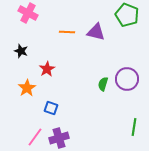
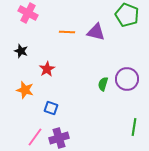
orange star: moved 2 px left, 2 px down; rotated 24 degrees counterclockwise
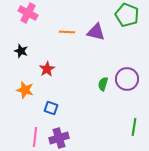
pink line: rotated 30 degrees counterclockwise
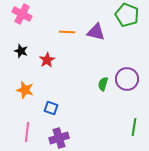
pink cross: moved 6 px left, 1 px down
red star: moved 9 px up
pink line: moved 8 px left, 5 px up
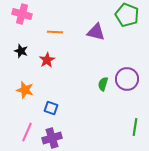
pink cross: rotated 12 degrees counterclockwise
orange line: moved 12 px left
green line: moved 1 px right
pink line: rotated 18 degrees clockwise
purple cross: moved 7 px left
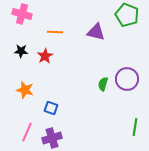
black star: rotated 16 degrees counterclockwise
red star: moved 2 px left, 4 px up
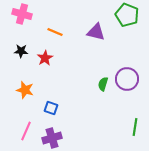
orange line: rotated 21 degrees clockwise
red star: moved 2 px down
pink line: moved 1 px left, 1 px up
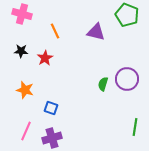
orange line: moved 1 px up; rotated 42 degrees clockwise
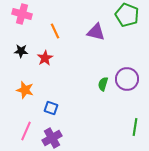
purple cross: rotated 12 degrees counterclockwise
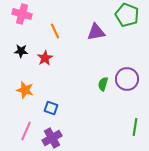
purple triangle: rotated 24 degrees counterclockwise
